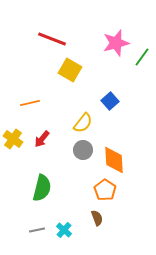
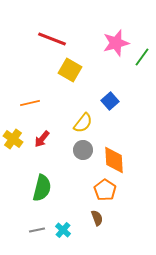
cyan cross: moved 1 px left
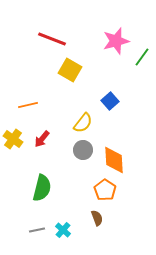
pink star: moved 2 px up
orange line: moved 2 px left, 2 px down
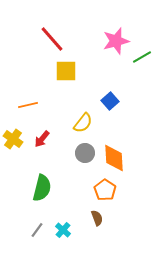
red line: rotated 28 degrees clockwise
green line: rotated 24 degrees clockwise
yellow square: moved 4 px left, 1 px down; rotated 30 degrees counterclockwise
gray circle: moved 2 px right, 3 px down
orange diamond: moved 2 px up
gray line: rotated 42 degrees counterclockwise
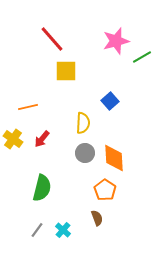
orange line: moved 2 px down
yellow semicircle: rotated 35 degrees counterclockwise
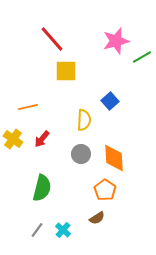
yellow semicircle: moved 1 px right, 3 px up
gray circle: moved 4 px left, 1 px down
brown semicircle: rotated 77 degrees clockwise
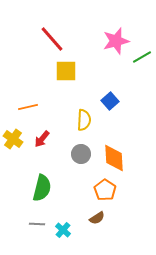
gray line: moved 6 px up; rotated 56 degrees clockwise
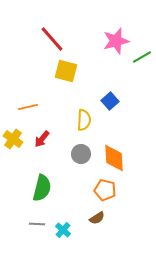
yellow square: rotated 15 degrees clockwise
orange pentagon: rotated 20 degrees counterclockwise
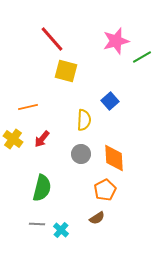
orange pentagon: rotated 30 degrees clockwise
cyan cross: moved 2 px left
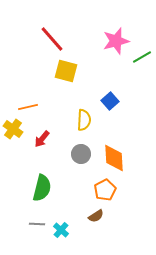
yellow cross: moved 10 px up
brown semicircle: moved 1 px left, 2 px up
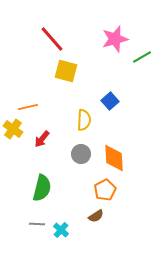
pink star: moved 1 px left, 2 px up
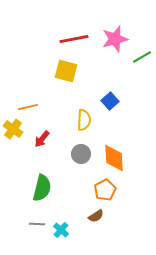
red line: moved 22 px right; rotated 60 degrees counterclockwise
